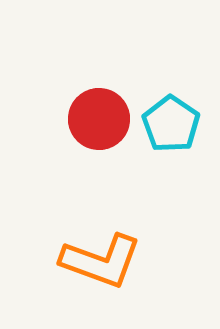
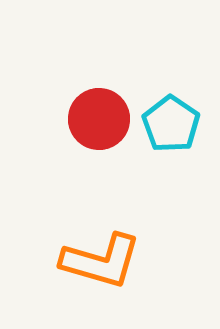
orange L-shape: rotated 4 degrees counterclockwise
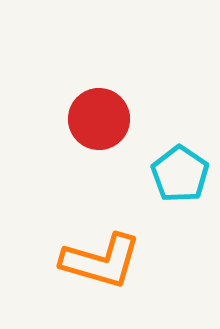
cyan pentagon: moved 9 px right, 50 px down
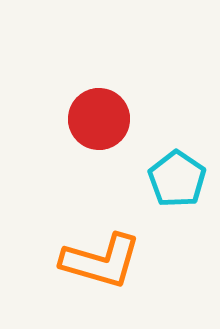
cyan pentagon: moved 3 px left, 5 px down
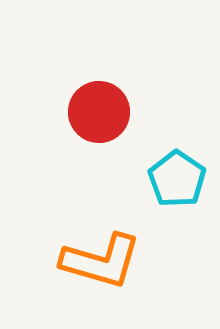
red circle: moved 7 px up
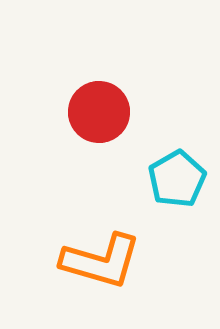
cyan pentagon: rotated 8 degrees clockwise
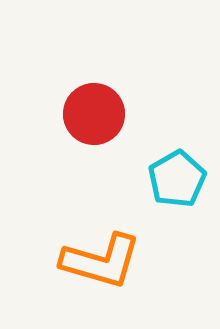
red circle: moved 5 px left, 2 px down
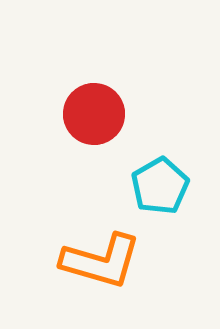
cyan pentagon: moved 17 px left, 7 px down
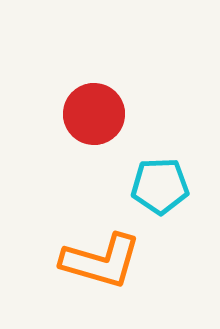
cyan pentagon: rotated 28 degrees clockwise
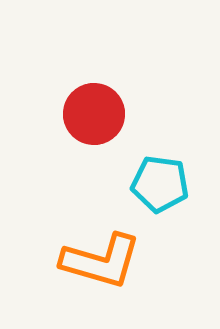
cyan pentagon: moved 2 px up; rotated 10 degrees clockwise
